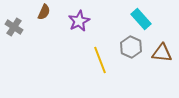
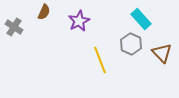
gray hexagon: moved 3 px up
brown triangle: rotated 40 degrees clockwise
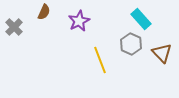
gray cross: rotated 12 degrees clockwise
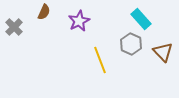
brown triangle: moved 1 px right, 1 px up
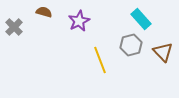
brown semicircle: rotated 98 degrees counterclockwise
gray hexagon: moved 1 px down; rotated 20 degrees clockwise
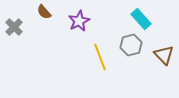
brown semicircle: rotated 147 degrees counterclockwise
brown triangle: moved 1 px right, 3 px down
yellow line: moved 3 px up
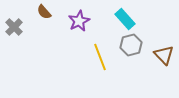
cyan rectangle: moved 16 px left
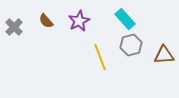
brown semicircle: moved 2 px right, 9 px down
brown triangle: rotated 50 degrees counterclockwise
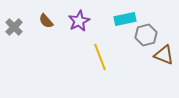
cyan rectangle: rotated 60 degrees counterclockwise
gray hexagon: moved 15 px right, 10 px up
brown triangle: rotated 25 degrees clockwise
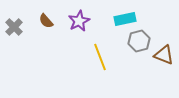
gray hexagon: moved 7 px left, 6 px down
